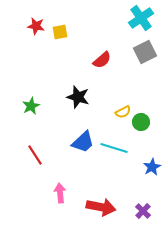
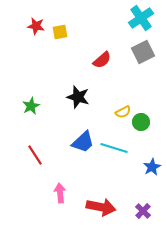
gray square: moved 2 px left
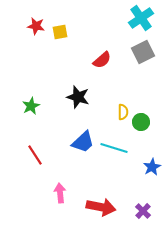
yellow semicircle: rotated 63 degrees counterclockwise
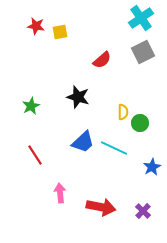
green circle: moved 1 px left, 1 px down
cyan line: rotated 8 degrees clockwise
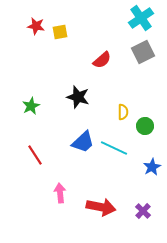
green circle: moved 5 px right, 3 px down
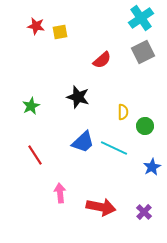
purple cross: moved 1 px right, 1 px down
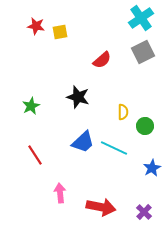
blue star: moved 1 px down
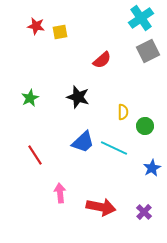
gray square: moved 5 px right, 1 px up
green star: moved 1 px left, 8 px up
